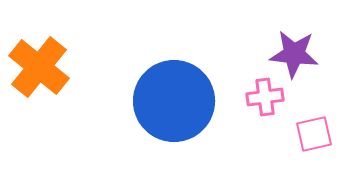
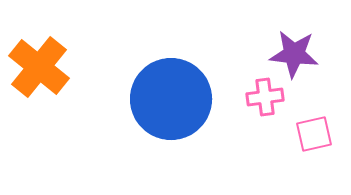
blue circle: moved 3 px left, 2 px up
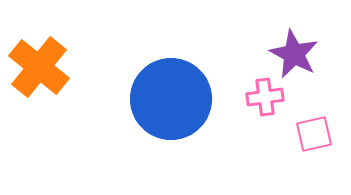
purple star: rotated 21 degrees clockwise
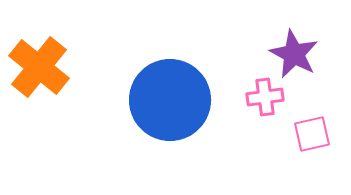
blue circle: moved 1 px left, 1 px down
pink square: moved 2 px left
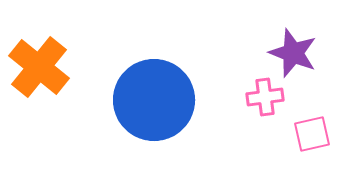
purple star: moved 1 px left, 1 px up; rotated 6 degrees counterclockwise
blue circle: moved 16 px left
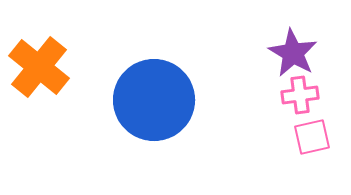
purple star: rotated 9 degrees clockwise
pink cross: moved 35 px right, 2 px up
pink square: moved 3 px down
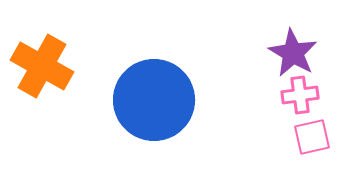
orange cross: moved 3 px right, 1 px up; rotated 10 degrees counterclockwise
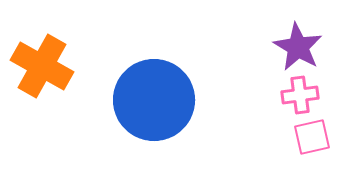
purple star: moved 5 px right, 6 px up
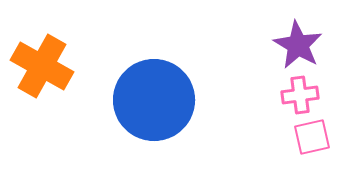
purple star: moved 2 px up
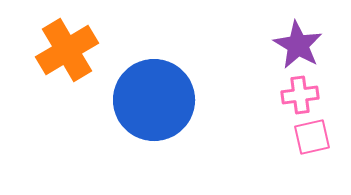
orange cross: moved 25 px right, 16 px up; rotated 30 degrees clockwise
